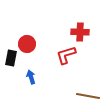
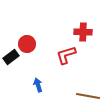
red cross: moved 3 px right
black rectangle: moved 1 px up; rotated 42 degrees clockwise
blue arrow: moved 7 px right, 8 px down
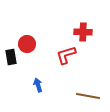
black rectangle: rotated 63 degrees counterclockwise
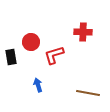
red circle: moved 4 px right, 2 px up
red L-shape: moved 12 px left
brown line: moved 3 px up
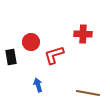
red cross: moved 2 px down
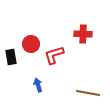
red circle: moved 2 px down
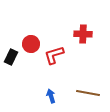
black rectangle: rotated 35 degrees clockwise
blue arrow: moved 13 px right, 11 px down
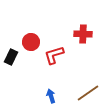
red circle: moved 2 px up
brown line: rotated 45 degrees counterclockwise
